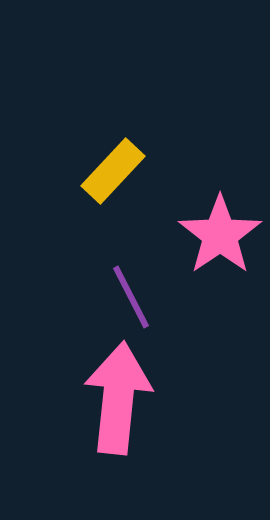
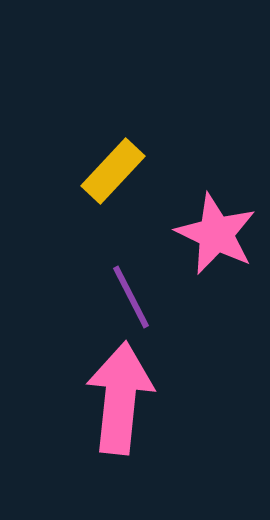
pink star: moved 4 px left, 1 px up; rotated 12 degrees counterclockwise
pink arrow: moved 2 px right
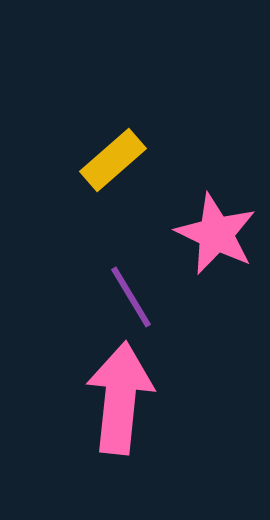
yellow rectangle: moved 11 px up; rotated 6 degrees clockwise
purple line: rotated 4 degrees counterclockwise
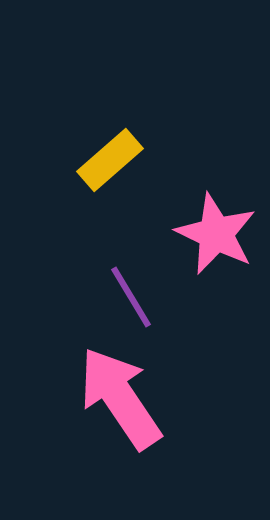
yellow rectangle: moved 3 px left
pink arrow: rotated 40 degrees counterclockwise
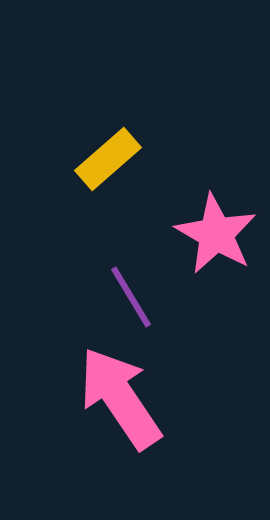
yellow rectangle: moved 2 px left, 1 px up
pink star: rotated 4 degrees clockwise
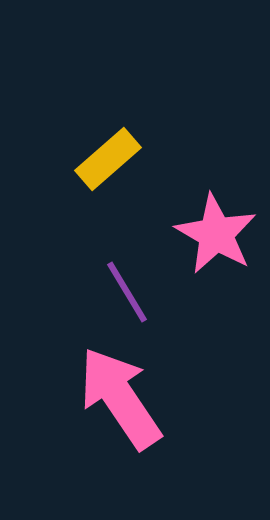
purple line: moved 4 px left, 5 px up
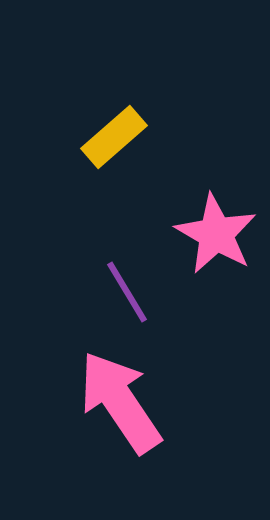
yellow rectangle: moved 6 px right, 22 px up
pink arrow: moved 4 px down
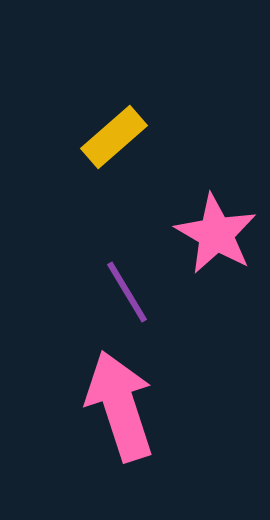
pink arrow: moved 4 px down; rotated 16 degrees clockwise
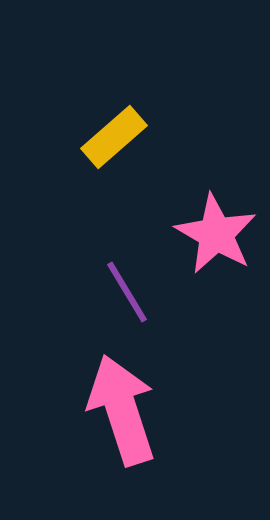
pink arrow: moved 2 px right, 4 px down
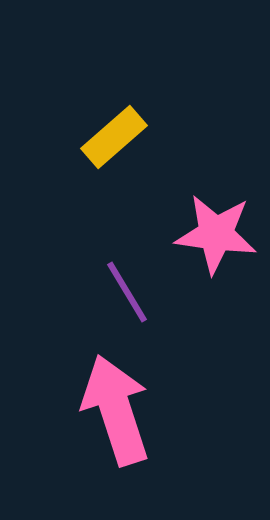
pink star: rotated 22 degrees counterclockwise
pink arrow: moved 6 px left
